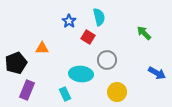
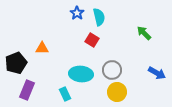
blue star: moved 8 px right, 8 px up
red square: moved 4 px right, 3 px down
gray circle: moved 5 px right, 10 px down
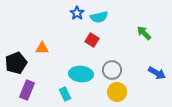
cyan semicircle: rotated 90 degrees clockwise
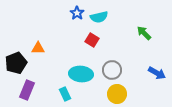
orange triangle: moved 4 px left
yellow circle: moved 2 px down
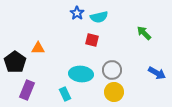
red square: rotated 16 degrees counterclockwise
black pentagon: moved 1 px left, 1 px up; rotated 15 degrees counterclockwise
yellow circle: moved 3 px left, 2 px up
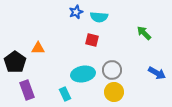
blue star: moved 1 px left, 1 px up; rotated 16 degrees clockwise
cyan semicircle: rotated 18 degrees clockwise
cyan ellipse: moved 2 px right; rotated 15 degrees counterclockwise
purple rectangle: rotated 42 degrees counterclockwise
